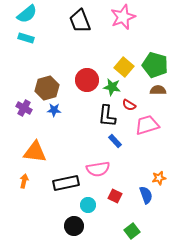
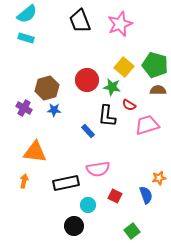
pink star: moved 3 px left, 7 px down
blue rectangle: moved 27 px left, 10 px up
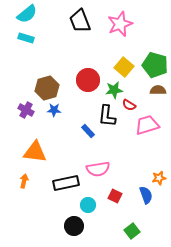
red circle: moved 1 px right
green star: moved 2 px right, 3 px down; rotated 18 degrees counterclockwise
purple cross: moved 2 px right, 2 px down
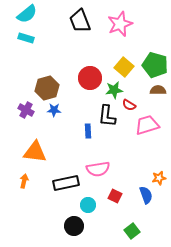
red circle: moved 2 px right, 2 px up
blue rectangle: rotated 40 degrees clockwise
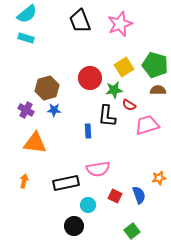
yellow square: rotated 18 degrees clockwise
orange triangle: moved 9 px up
blue semicircle: moved 7 px left
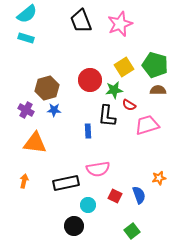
black trapezoid: moved 1 px right
red circle: moved 2 px down
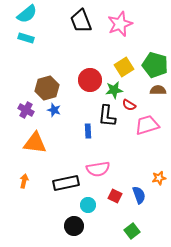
blue star: rotated 16 degrees clockwise
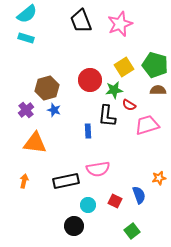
purple cross: rotated 21 degrees clockwise
black rectangle: moved 2 px up
red square: moved 5 px down
